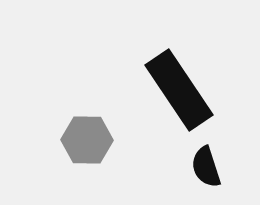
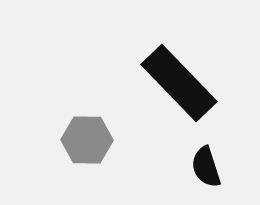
black rectangle: moved 7 px up; rotated 10 degrees counterclockwise
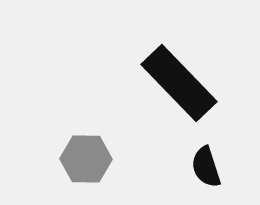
gray hexagon: moved 1 px left, 19 px down
